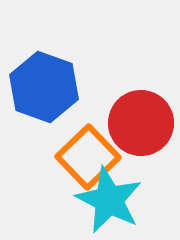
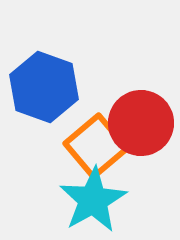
orange square: moved 8 px right, 11 px up; rotated 4 degrees clockwise
cyan star: moved 16 px left; rotated 16 degrees clockwise
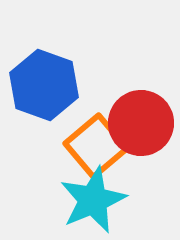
blue hexagon: moved 2 px up
cyan star: rotated 6 degrees clockwise
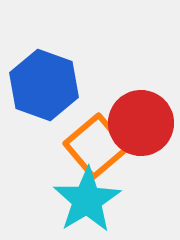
cyan star: moved 6 px left; rotated 8 degrees counterclockwise
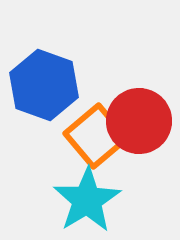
red circle: moved 2 px left, 2 px up
orange square: moved 10 px up
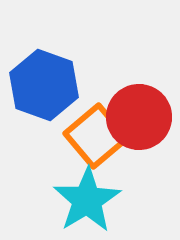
red circle: moved 4 px up
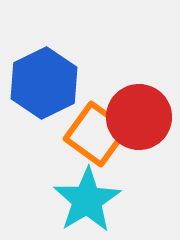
blue hexagon: moved 2 px up; rotated 14 degrees clockwise
orange square: moved 2 px up; rotated 14 degrees counterclockwise
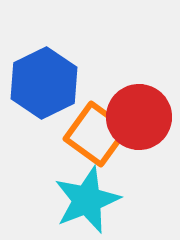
cyan star: rotated 10 degrees clockwise
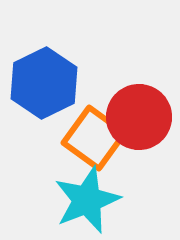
orange square: moved 2 px left, 4 px down
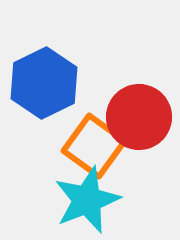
orange square: moved 8 px down
